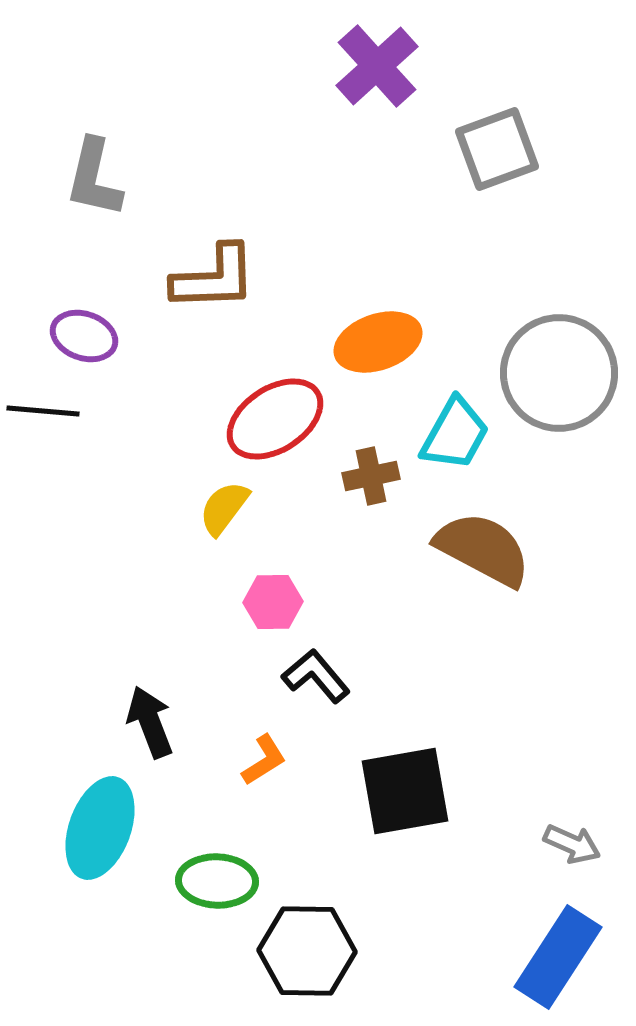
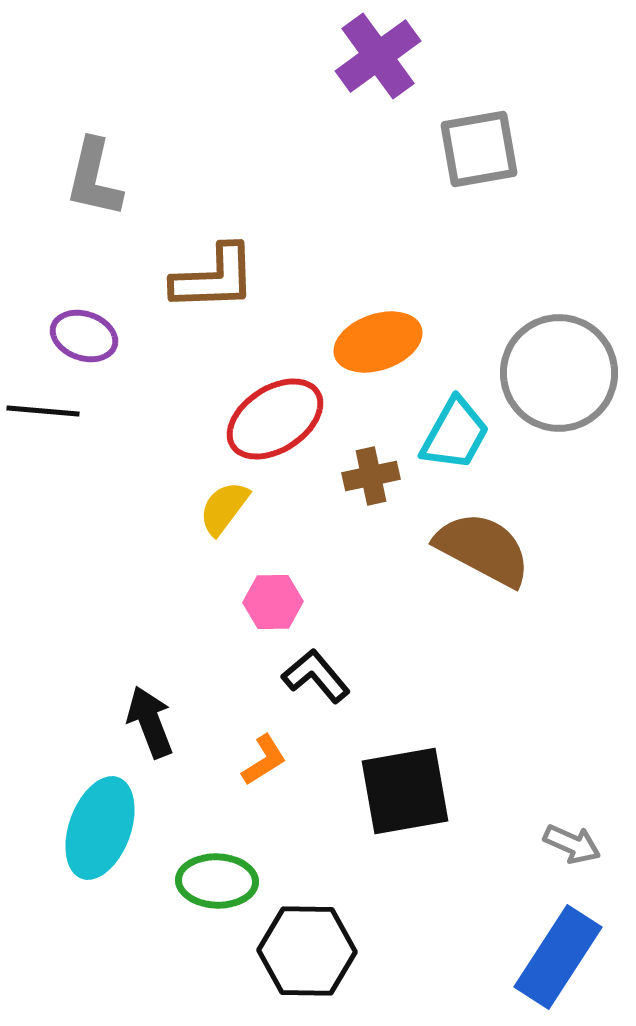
purple cross: moved 1 px right, 10 px up; rotated 6 degrees clockwise
gray square: moved 18 px left; rotated 10 degrees clockwise
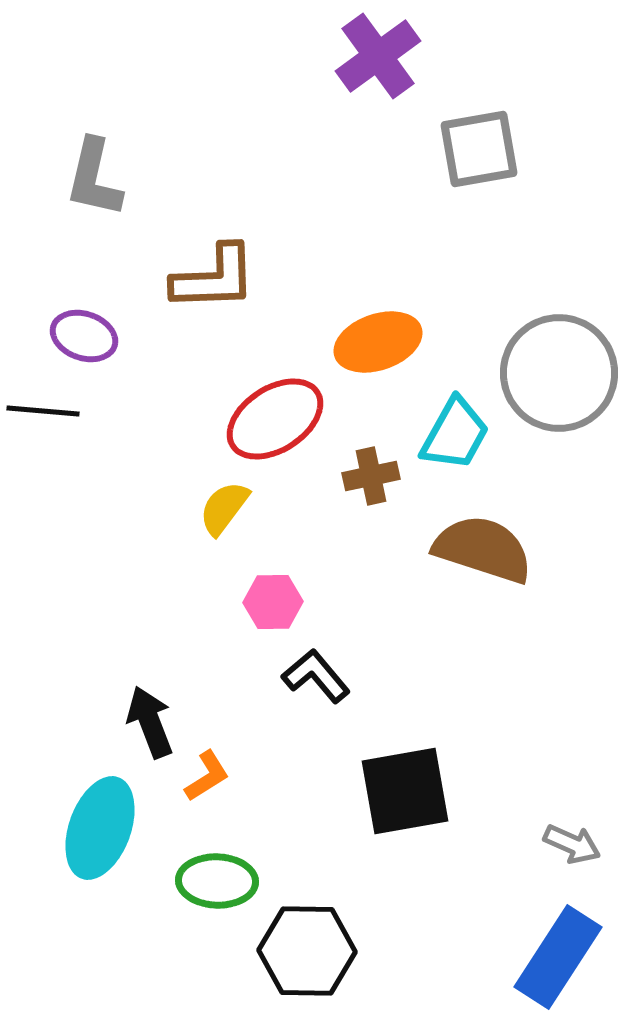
brown semicircle: rotated 10 degrees counterclockwise
orange L-shape: moved 57 px left, 16 px down
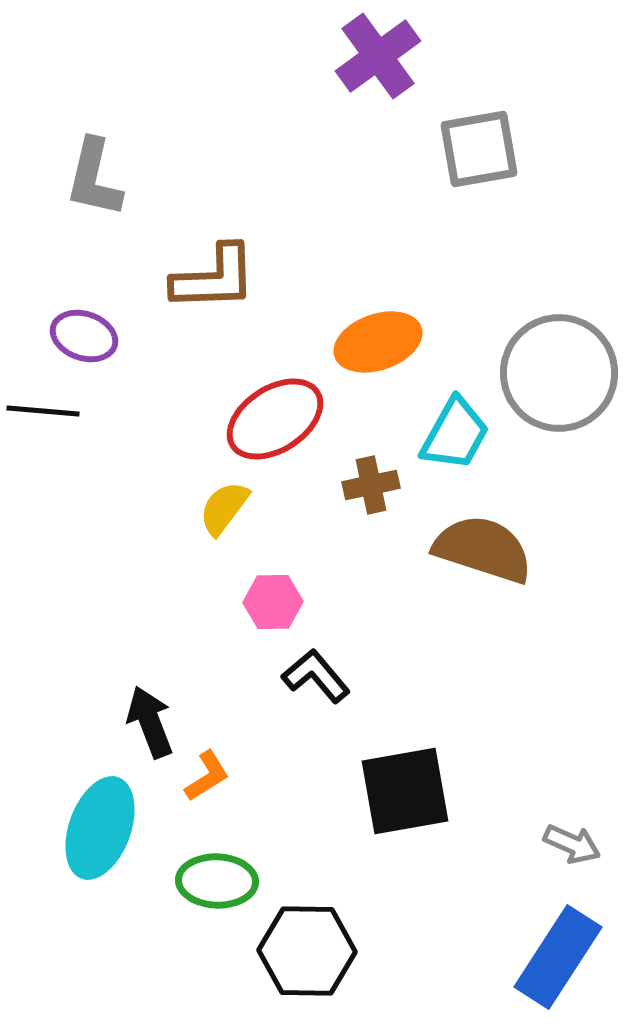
brown cross: moved 9 px down
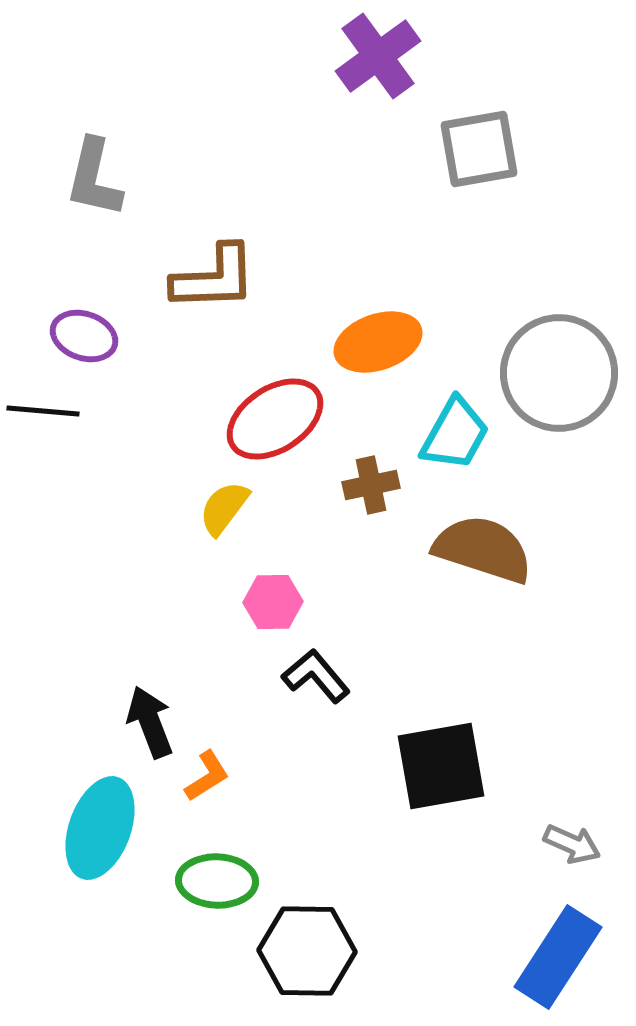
black square: moved 36 px right, 25 px up
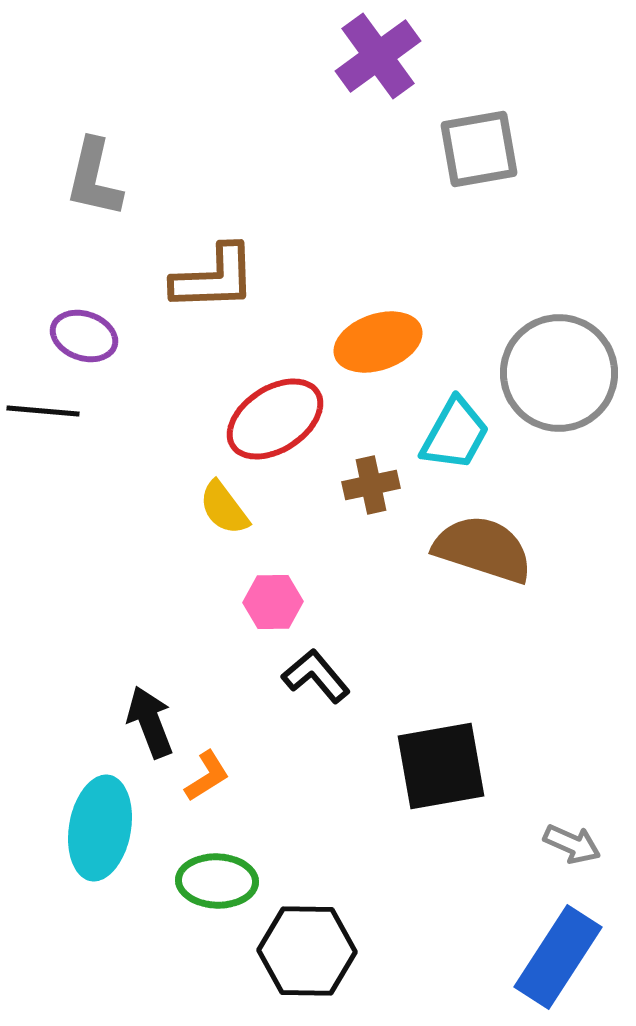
yellow semicircle: rotated 74 degrees counterclockwise
cyan ellipse: rotated 10 degrees counterclockwise
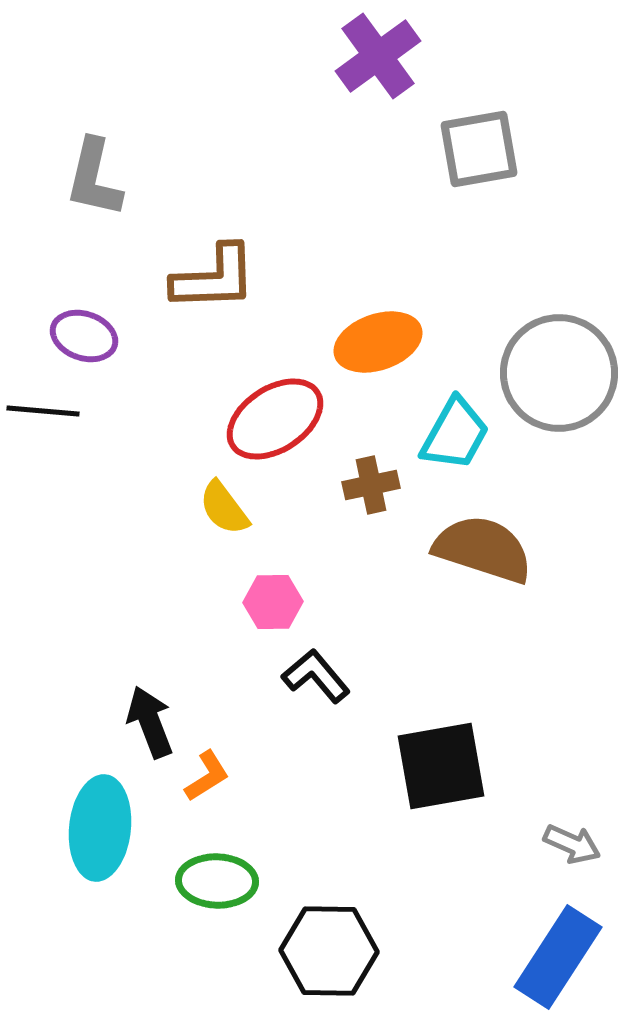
cyan ellipse: rotated 4 degrees counterclockwise
black hexagon: moved 22 px right
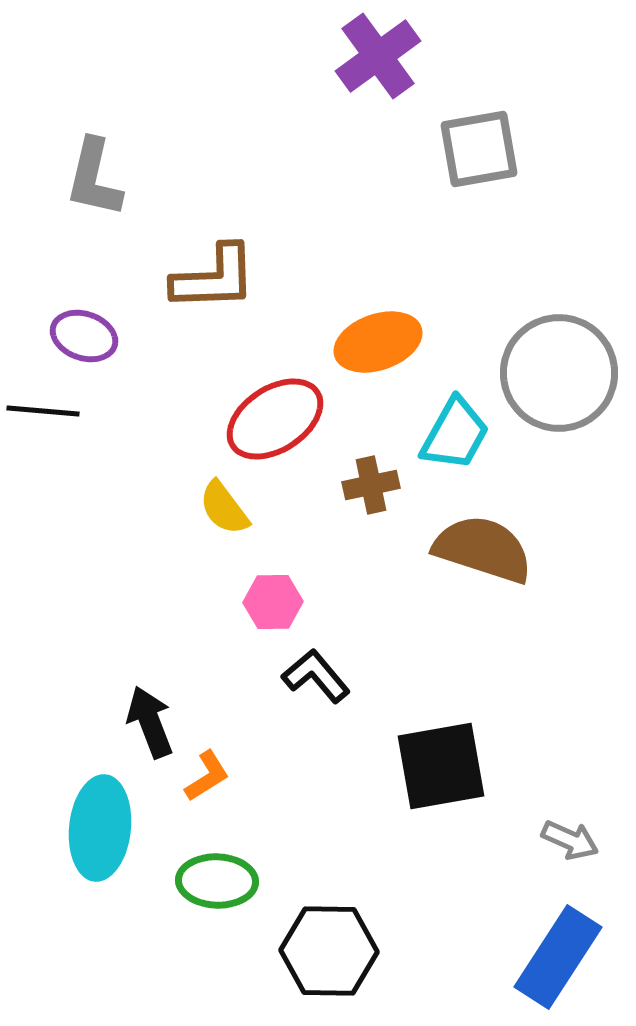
gray arrow: moved 2 px left, 4 px up
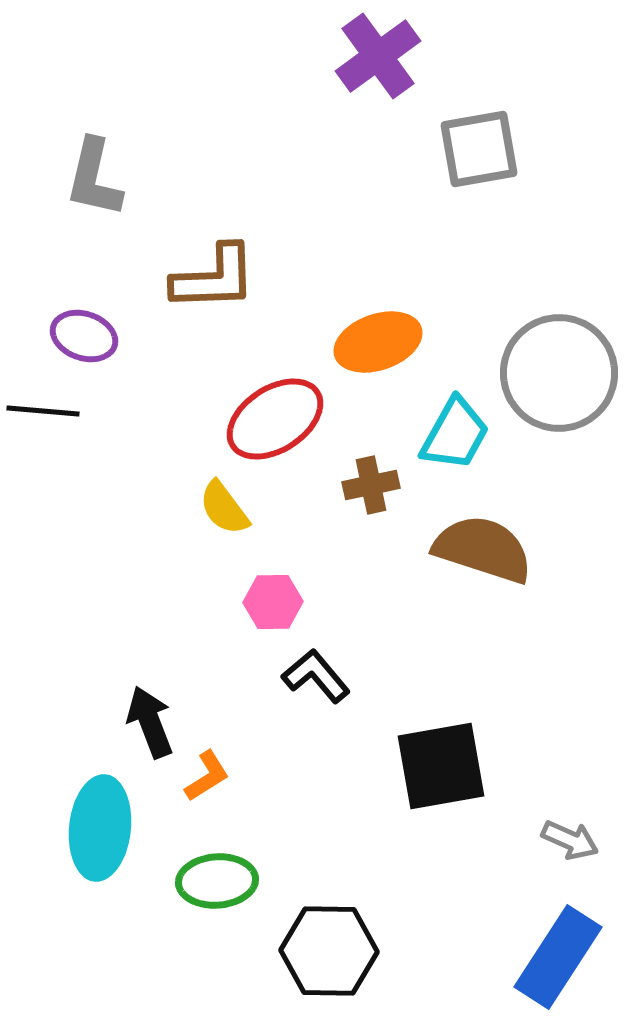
green ellipse: rotated 6 degrees counterclockwise
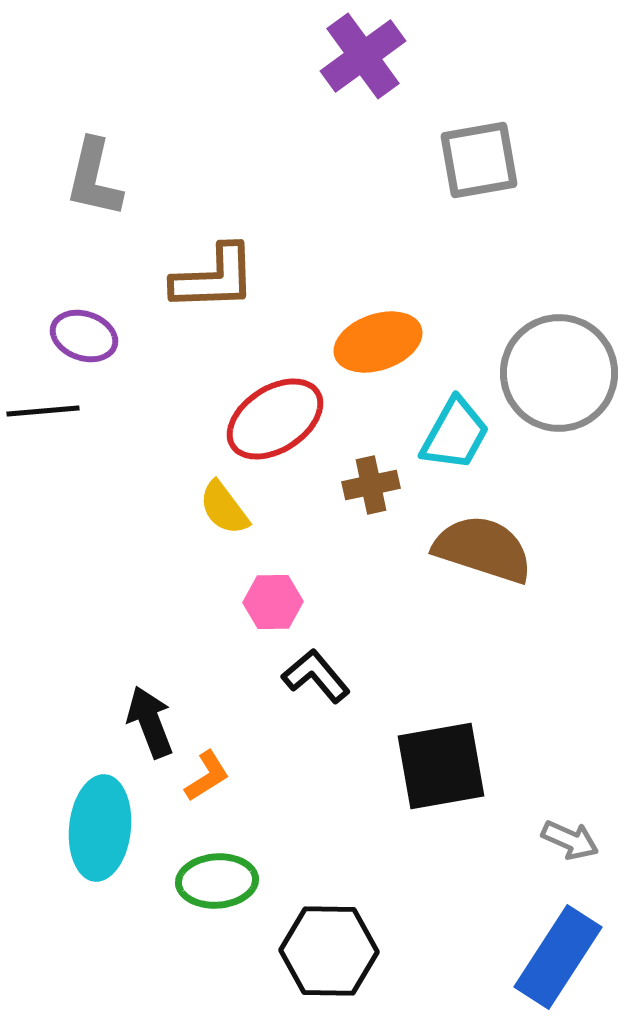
purple cross: moved 15 px left
gray square: moved 11 px down
black line: rotated 10 degrees counterclockwise
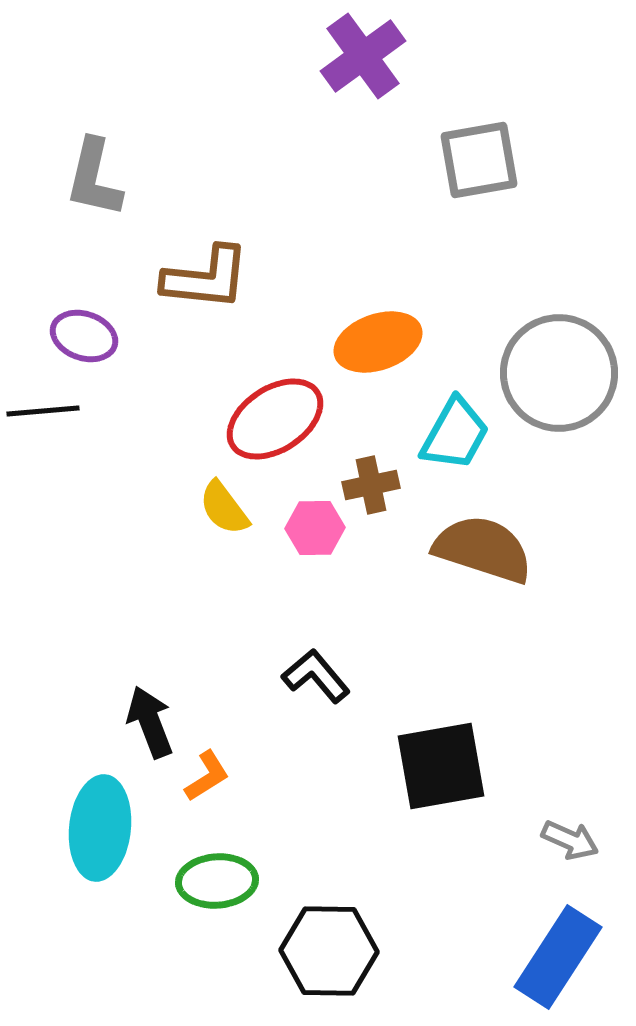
brown L-shape: moved 8 px left; rotated 8 degrees clockwise
pink hexagon: moved 42 px right, 74 px up
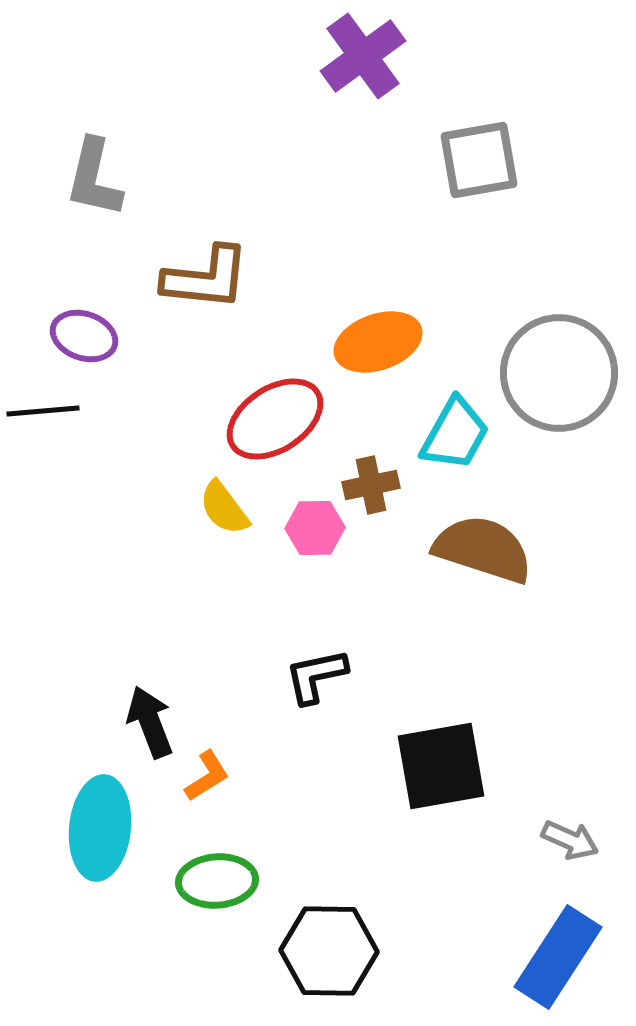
black L-shape: rotated 62 degrees counterclockwise
